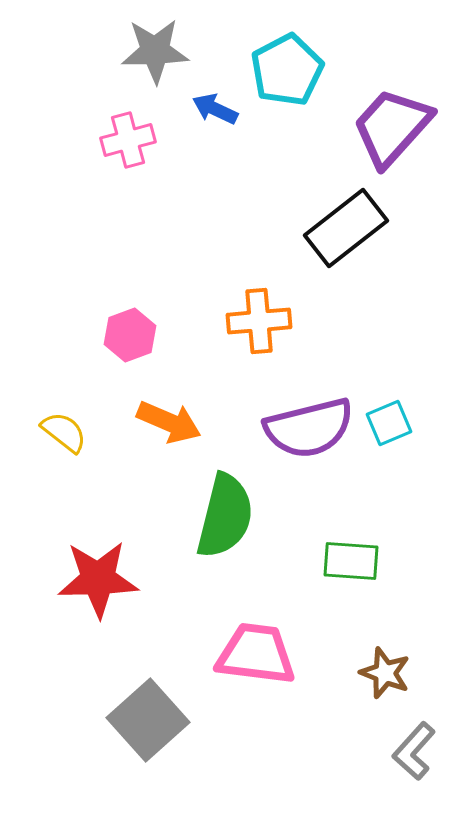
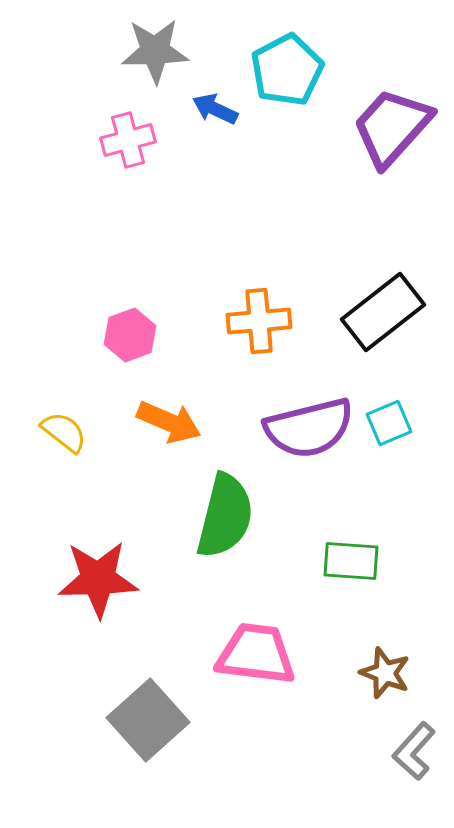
black rectangle: moved 37 px right, 84 px down
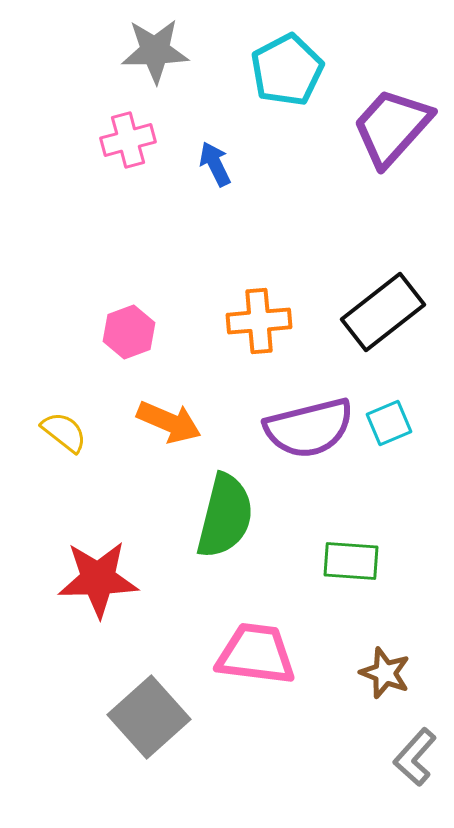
blue arrow: moved 55 px down; rotated 39 degrees clockwise
pink hexagon: moved 1 px left, 3 px up
gray square: moved 1 px right, 3 px up
gray L-shape: moved 1 px right, 6 px down
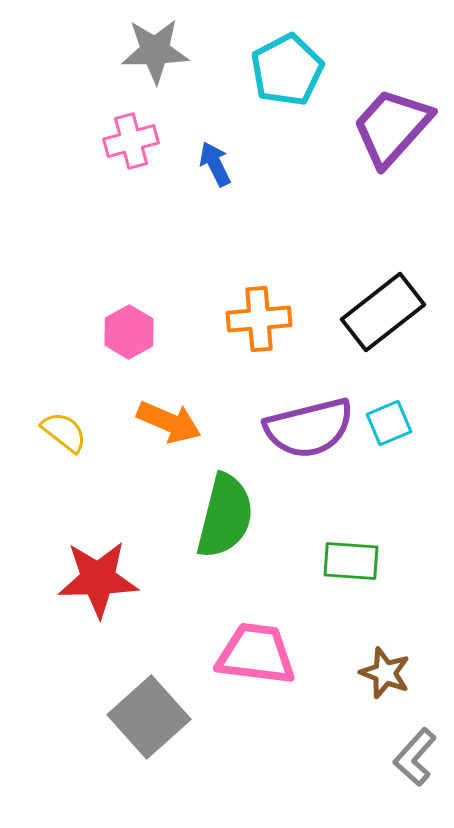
pink cross: moved 3 px right, 1 px down
orange cross: moved 2 px up
pink hexagon: rotated 9 degrees counterclockwise
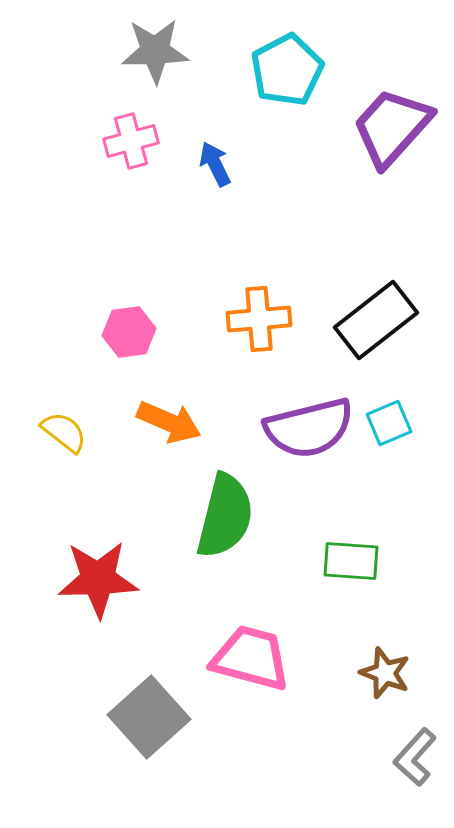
black rectangle: moved 7 px left, 8 px down
pink hexagon: rotated 21 degrees clockwise
pink trapezoid: moved 5 px left, 4 px down; rotated 8 degrees clockwise
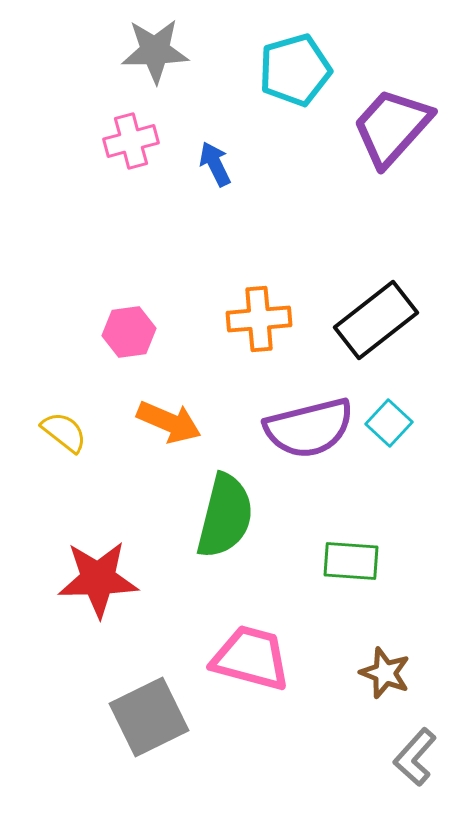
cyan pentagon: moved 8 px right; rotated 12 degrees clockwise
cyan square: rotated 24 degrees counterclockwise
gray square: rotated 16 degrees clockwise
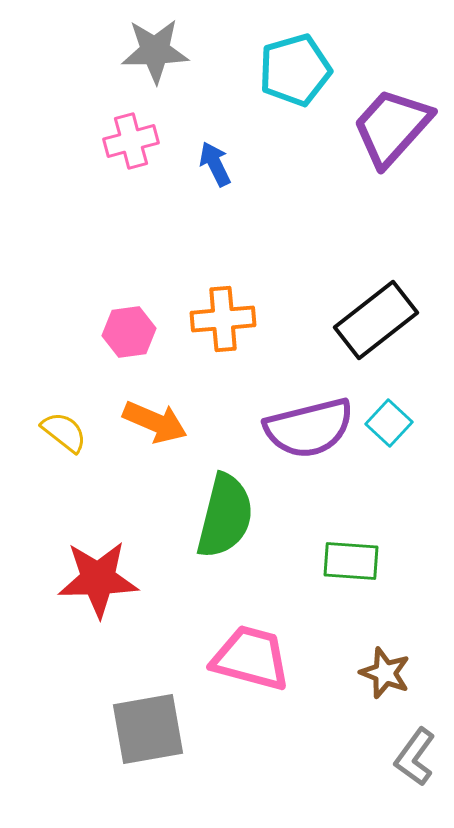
orange cross: moved 36 px left
orange arrow: moved 14 px left
gray square: moved 1 px left, 12 px down; rotated 16 degrees clockwise
gray L-shape: rotated 6 degrees counterclockwise
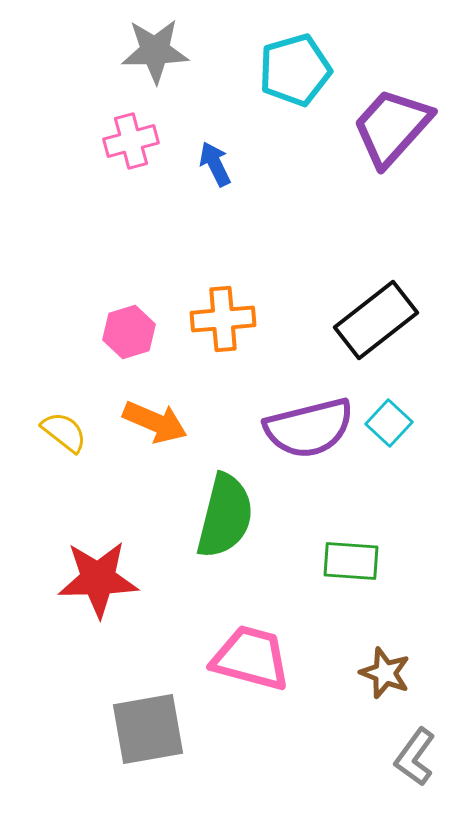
pink hexagon: rotated 9 degrees counterclockwise
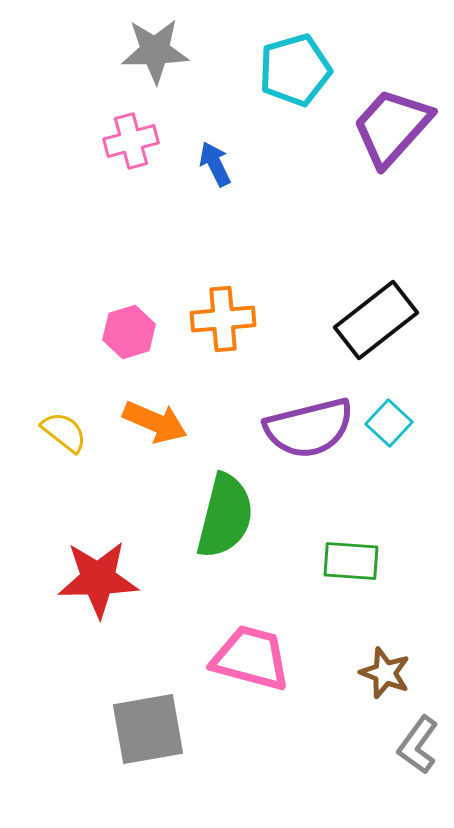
gray L-shape: moved 3 px right, 12 px up
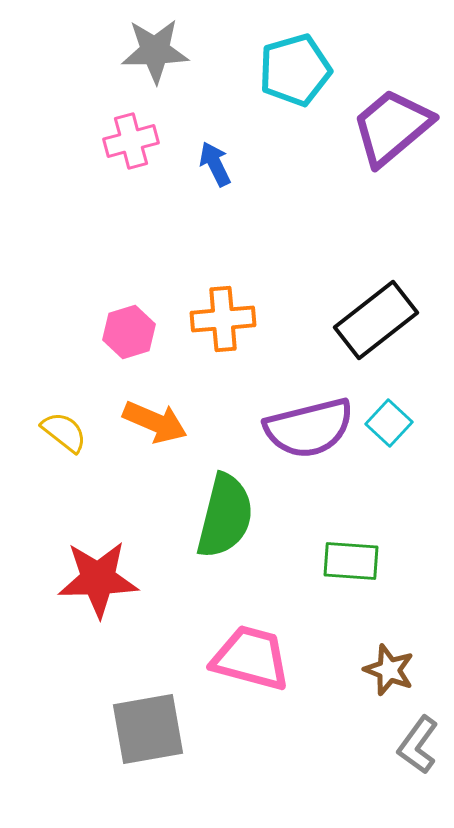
purple trapezoid: rotated 8 degrees clockwise
brown star: moved 4 px right, 3 px up
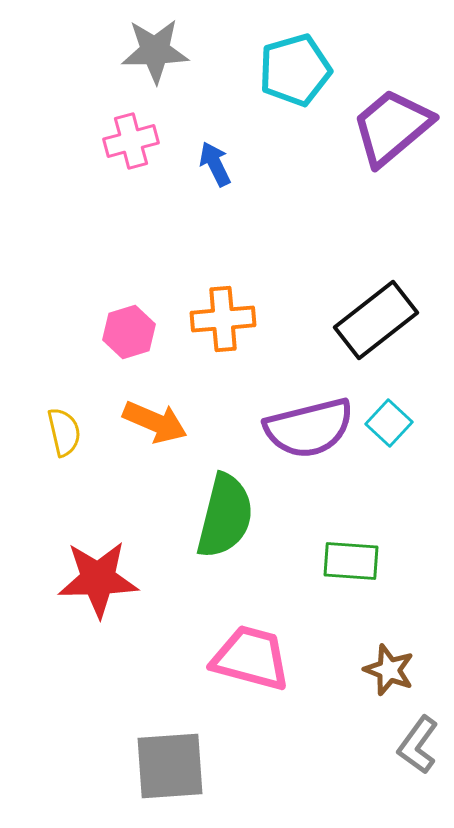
yellow semicircle: rotated 39 degrees clockwise
gray square: moved 22 px right, 37 px down; rotated 6 degrees clockwise
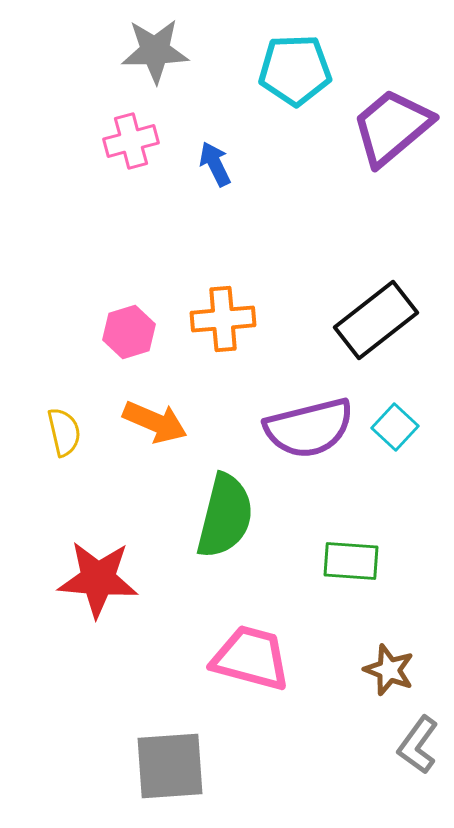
cyan pentagon: rotated 14 degrees clockwise
cyan square: moved 6 px right, 4 px down
red star: rotated 6 degrees clockwise
